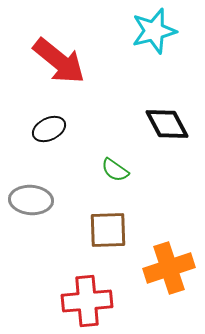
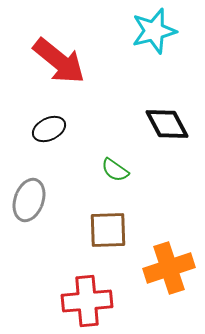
gray ellipse: moved 2 px left; rotated 75 degrees counterclockwise
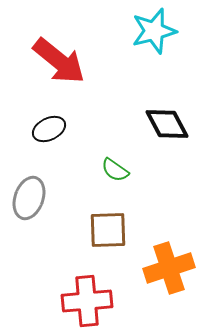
gray ellipse: moved 2 px up
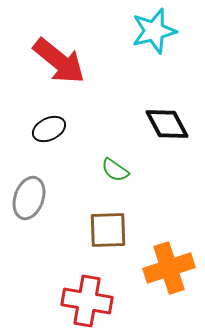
red cross: rotated 15 degrees clockwise
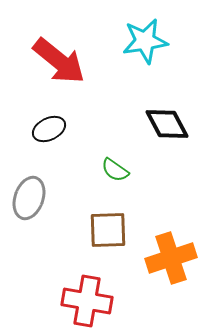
cyan star: moved 9 px left, 10 px down; rotated 6 degrees clockwise
orange cross: moved 2 px right, 10 px up
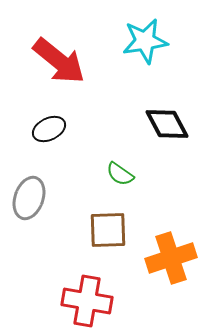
green semicircle: moved 5 px right, 4 px down
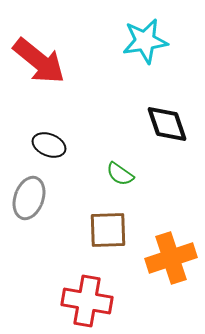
red arrow: moved 20 px left
black diamond: rotated 9 degrees clockwise
black ellipse: moved 16 px down; rotated 48 degrees clockwise
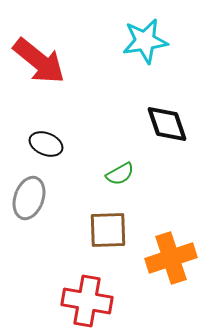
black ellipse: moved 3 px left, 1 px up
green semicircle: rotated 64 degrees counterclockwise
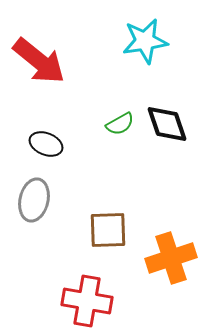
green semicircle: moved 50 px up
gray ellipse: moved 5 px right, 2 px down; rotated 6 degrees counterclockwise
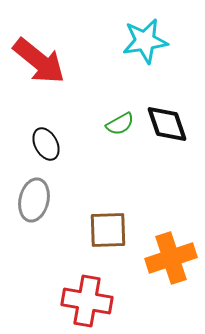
black ellipse: rotated 40 degrees clockwise
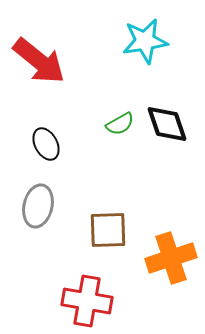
gray ellipse: moved 4 px right, 6 px down
